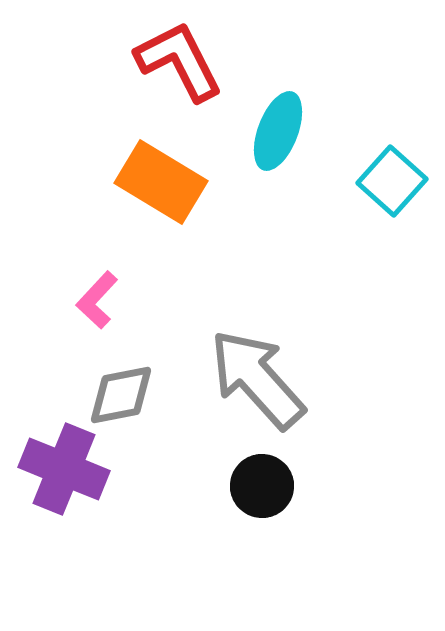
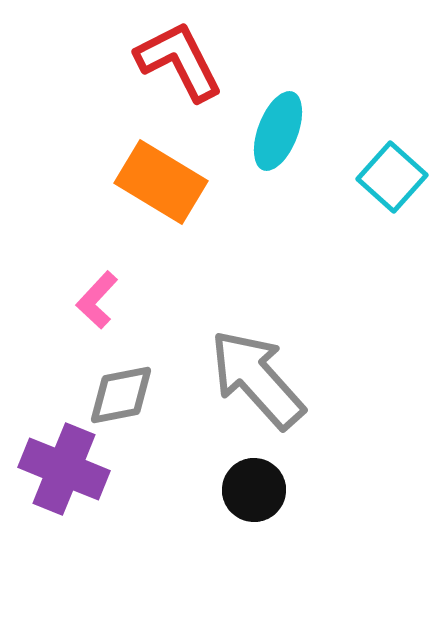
cyan square: moved 4 px up
black circle: moved 8 px left, 4 px down
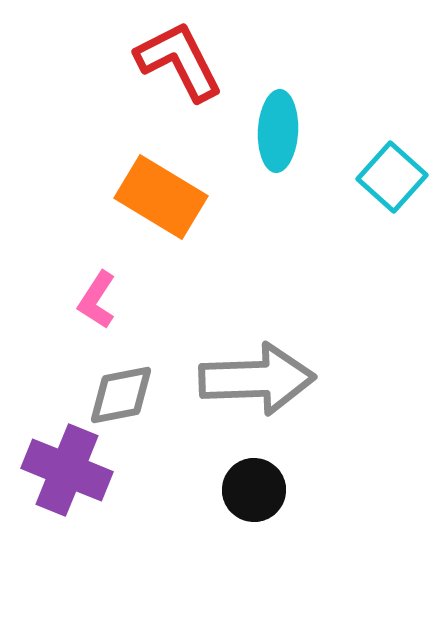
cyan ellipse: rotated 18 degrees counterclockwise
orange rectangle: moved 15 px down
pink L-shape: rotated 10 degrees counterclockwise
gray arrow: rotated 130 degrees clockwise
purple cross: moved 3 px right, 1 px down
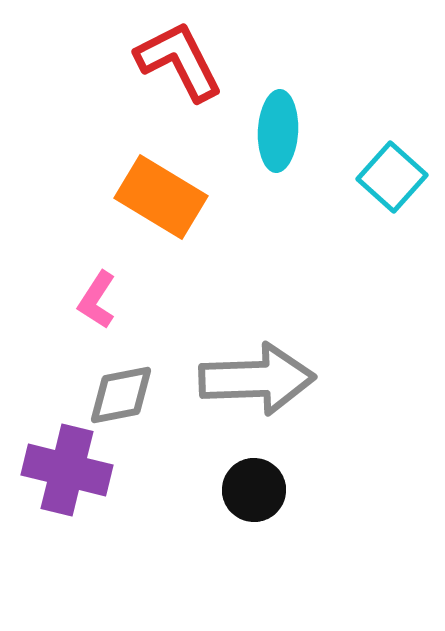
purple cross: rotated 8 degrees counterclockwise
